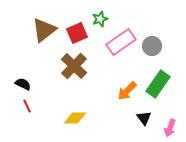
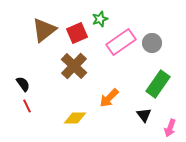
gray circle: moved 3 px up
black semicircle: rotated 28 degrees clockwise
orange arrow: moved 18 px left, 7 px down
black triangle: moved 3 px up
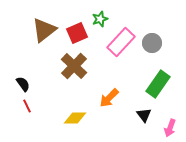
pink rectangle: rotated 12 degrees counterclockwise
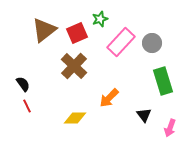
green rectangle: moved 5 px right, 3 px up; rotated 52 degrees counterclockwise
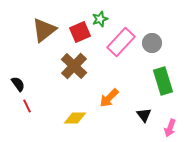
red square: moved 3 px right, 1 px up
black semicircle: moved 5 px left
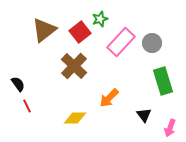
red square: rotated 15 degrees counterclockwise
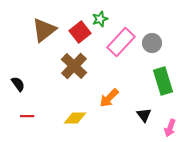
red line: moved 10 px down; rotated 64 degrees counterclockwise
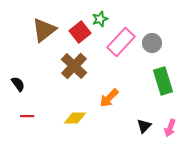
black triangle: moved 11 px down; rotated 21 degrees clockwise
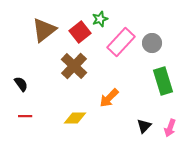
black semicircle: moved 3 px right
red line: moved 2 px left
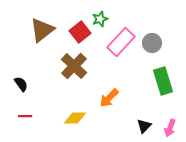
brown triangle: moved 2 px left
